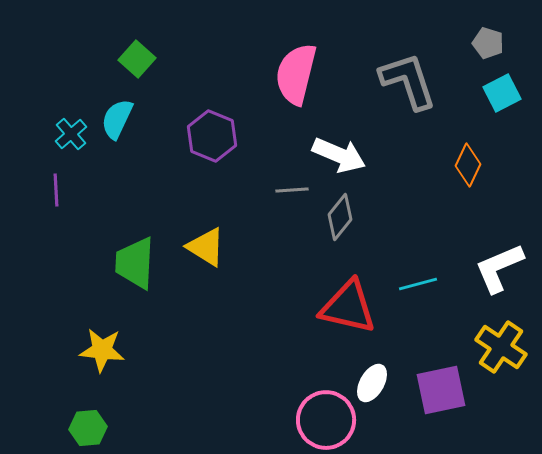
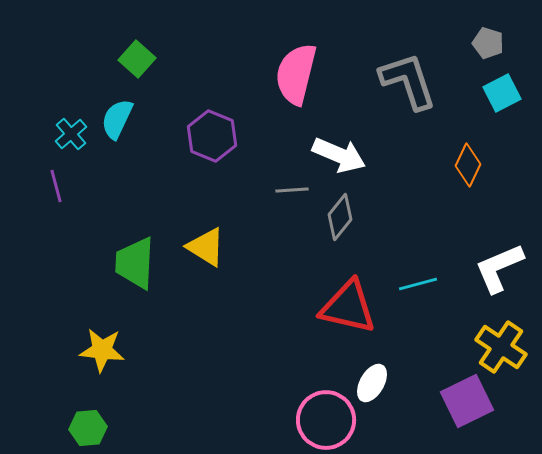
purple line: moved 4 px up; rotated 12 degrees counterclockwise
purple square: moved 26 px right, 11 px down; rotated 14 degrees counterclockwise
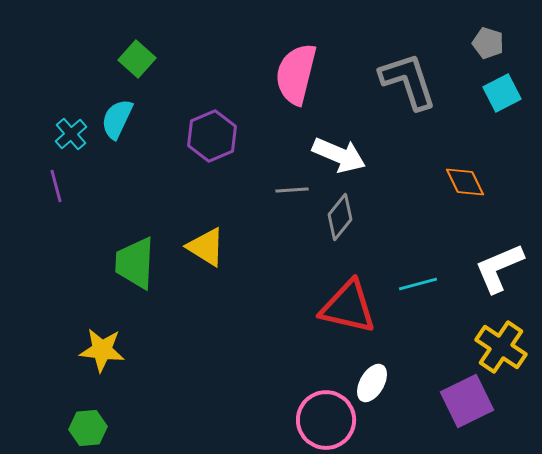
purple hexagon: rotated 15 degrees clockwise
orange diamond: moved 3 px left, 17 px down; rotated 51 degrees counterclockwise
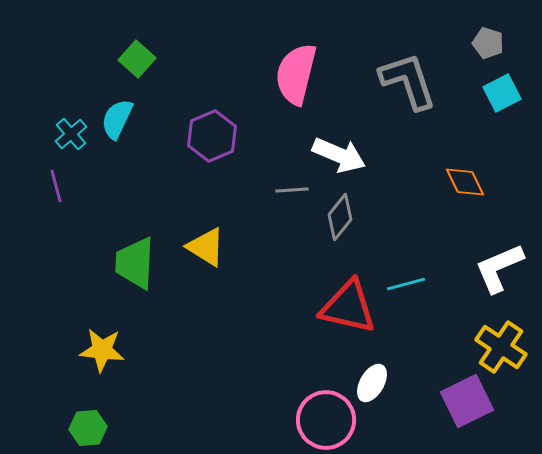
cyan line: moved 12 px left
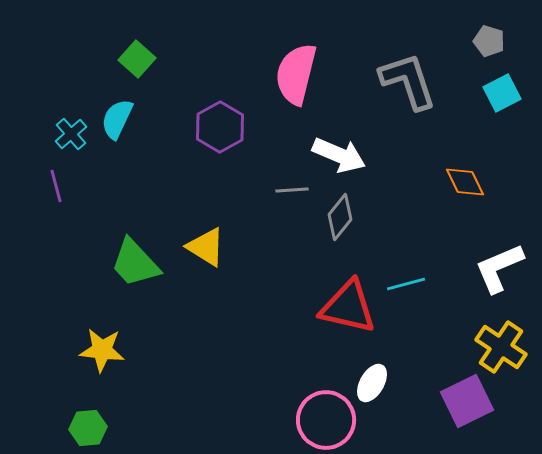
gray pentagon: moved 1 px right, 2 px up
purple hexagon: moved 8 px right, 9 px up; rotated 6 degrees counterclockwise
green trapezoid: rotated 46 degrees counterclockwise
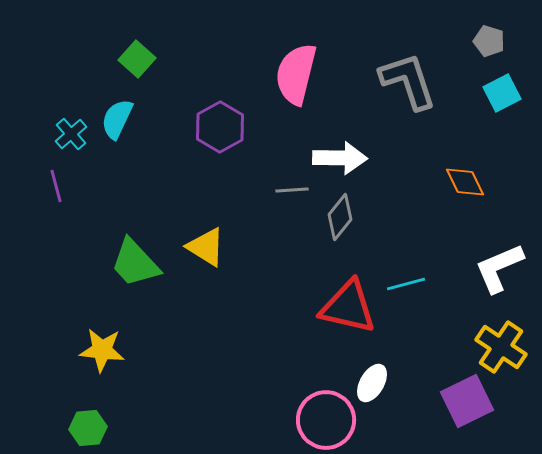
white arrow: moved 1 px right, 3 px down; rotated 22 degrees counterclockwise
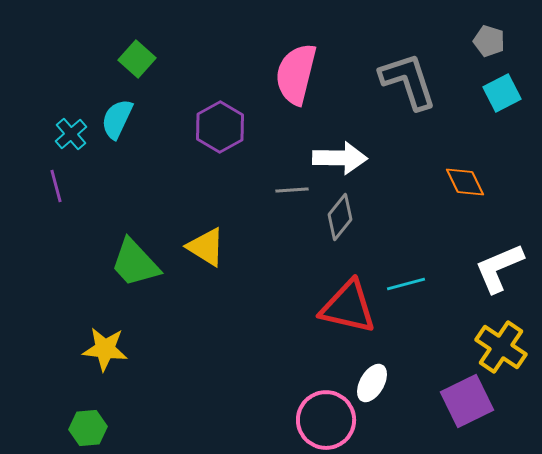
yellow star: moved 3 px right, 1 px up
